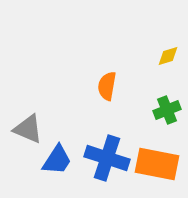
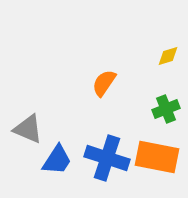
orange semicircle: moved 3 px left, 3 px up; rotated 24 degrees clockwise
green cross: moved 1 px left, 1 px up
orange rectangle: moved 7 px up
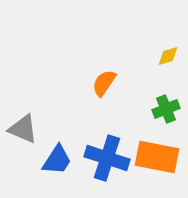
gray triangle: moved 5 px left
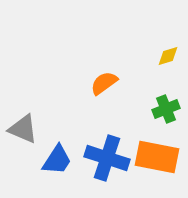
orange semicircle: rotated 20 degrees clockwise
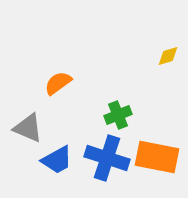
orange semicircle: moved 46 px left
green cross: moved 48 px left, 6 px down
gray triangle: moved 5 px right, 1 px up
blue trapezoid: rotated 28 degrees clockwise
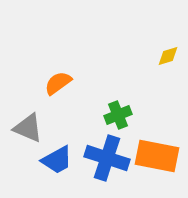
orange rectangle: moved 1 px up
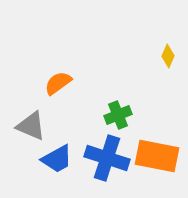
yellow diamond: rotated 50 degrees counterclockwise
gray triangle: moved 3 px right, 2 px up
blue trapezoid: moved 1 px up
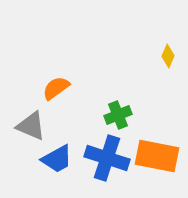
orange semicircle: moved 2 px left, 5 px down
